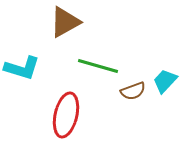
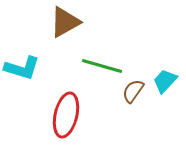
green line: moved 4 px right
brown semicircle: rotated 145 degrees clockwise
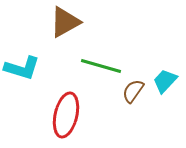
green line: moved 1 px left
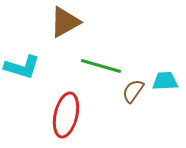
cyan L-shape: moved 1 px up
cyan trapezoid: rotated 44 degrees clockwise
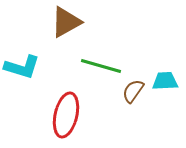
brown triangle: moved 1 px right
